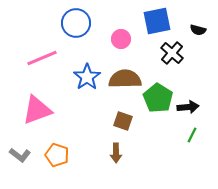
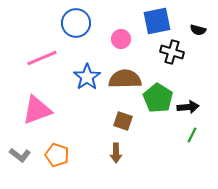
black cross: moved 1 px up; rotated 25 degrees counterclockwise
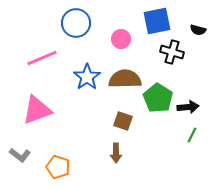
orange pentagon: moved 1 px right, 12 px down
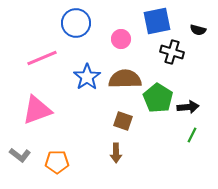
orange pentagon: moved 1 px left, 5 px up; rotated 20 degrees counterclockwise
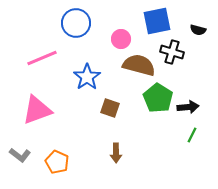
brown semicircle: moved 14 px right, 14 px up; rotated 16 degrees clockwise
brown square: moved 13 px left, 13 px up
orange pentagon: rotated 25 degrees clockwise
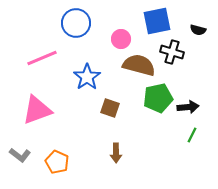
green pentagon: rotated 28 degrees clockwise
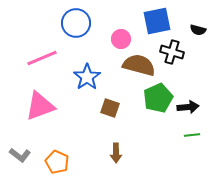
green pentagon: rotated 12 degrees counterclockwise
pink triangle: moved 3 px right, 4 px up
green line: rotated 56 degrees clockwise
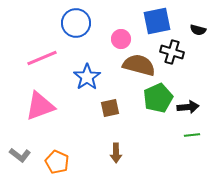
brown square: rotated 30 degrees counterclockwise
